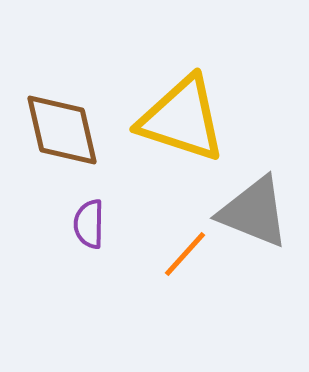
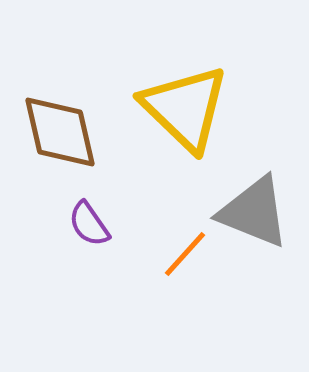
yellow triangle: moved 3 px right, 11 px up; rotated 26 degrees clockwise
brown diamond: moved 2 px left, 2 px down
purple semicircle: rotated 36 degrees counterclockwise
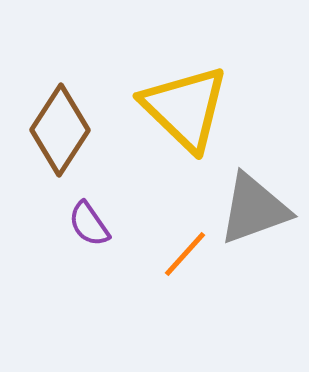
brown diamond: moved 2 px up; rotated 46 degrees clockwise
gray triangle: moved 3 px up; rotated 42 degrees counterclockwise
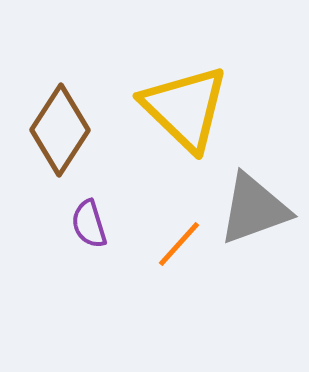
purple semicircle: rotated 18 degrees clockwise
orange line: moved 6 px left, 10 px up
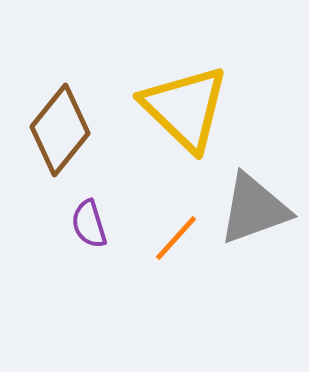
brown diamond: rotated 6 degrees clockwise
orange line: moved 3 px left, 6 px up
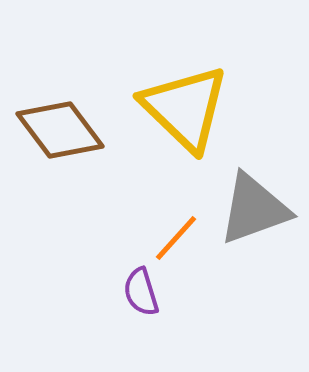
brown diamond: rotated 76 degrees counterclockwise
purple semicircle: moved 52 px right, 68 px down
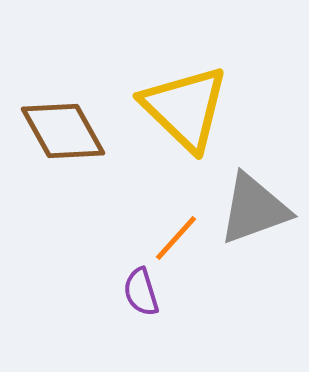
brown diamond: moved 3 px right, 1 px down; rotated 8 degrees clockwise
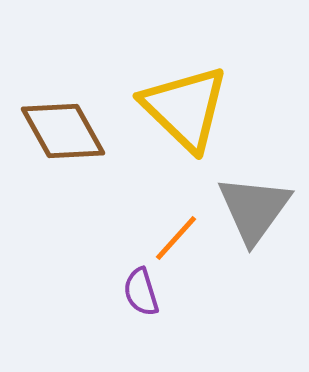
gray triangle: rotated 34 degrees counterclockwise
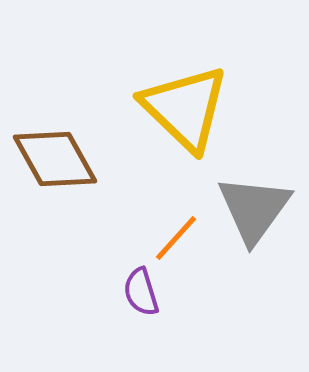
brown diamond: moved 8 px left, 28 px down
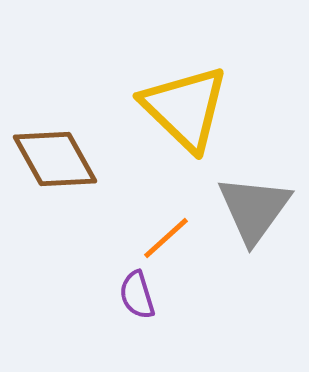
orange line: moved 10 px left; rotated 6 degrees clockwise
purple semicircle: moved 4 px left, 3 px down
